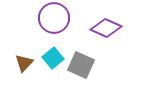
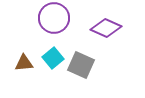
brown triangle: rotated 42 degrees clockwise
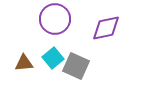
purple circle: moved 1 px right, 1 px down
purple diamond: rotated 36 degrees counterclockwise
gray square: moved 5 px left, 1 px down
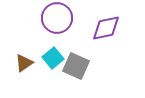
purple circle: moved 2 px right, 1 px up
brown triangle: rotated 30 degrees counterclockwise
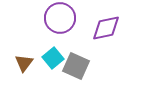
purple circle: moved 3 px right
brown triangle: rotated 18 degrees counterclockwise
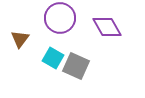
purple diamond: moved 1 px right, 1 px up; rotated 72 degrees clockwise
cyan square: rotated 20 degrees counterclockwise
brown triangle: moved 4 px left, 24 px up
